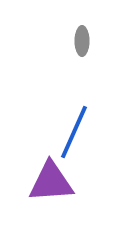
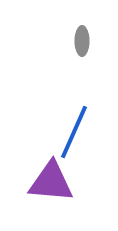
purple triangle: rotated 9 degrees clockwise
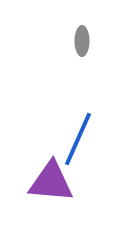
blue line: moved 4 px right, 7 px down
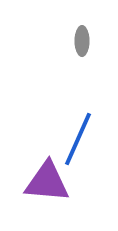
purple triangle: moved 4 px left
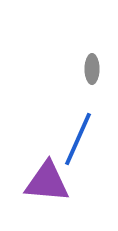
gray ellipse: moved 10 px right, 28 px down
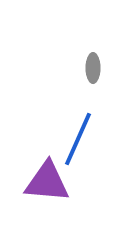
gray ellipse: moved 1 px right, 1 px up
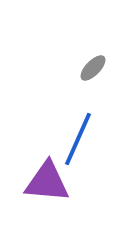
gray ellipse: rotated 44 degrees clockwise
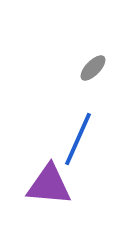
purple triangle: moved 2 px right, 3 px down
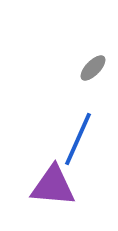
purple triangle: moved 4 px right, 1 px down
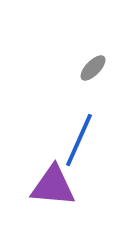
blue line: moved 1 px right, 1 px down
